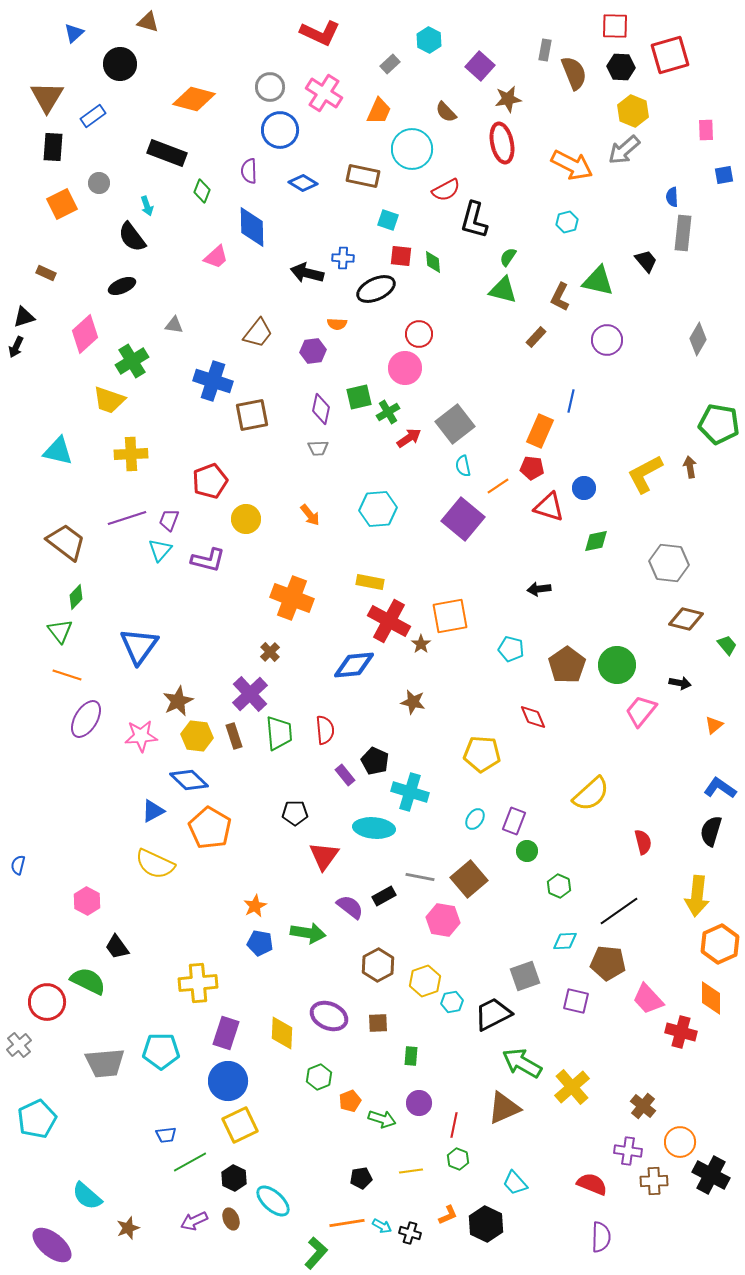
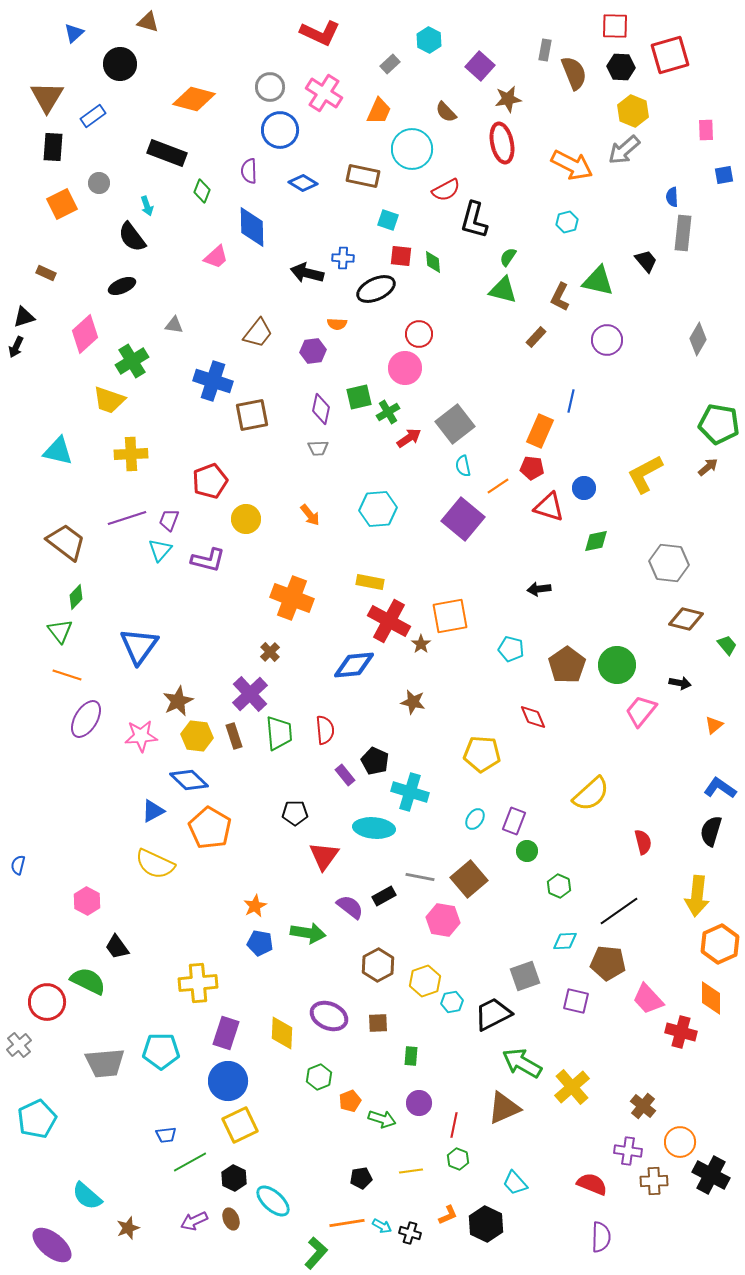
brown arrow at (690, 467): moved 18 px right; rotated 60 degrees clockwise
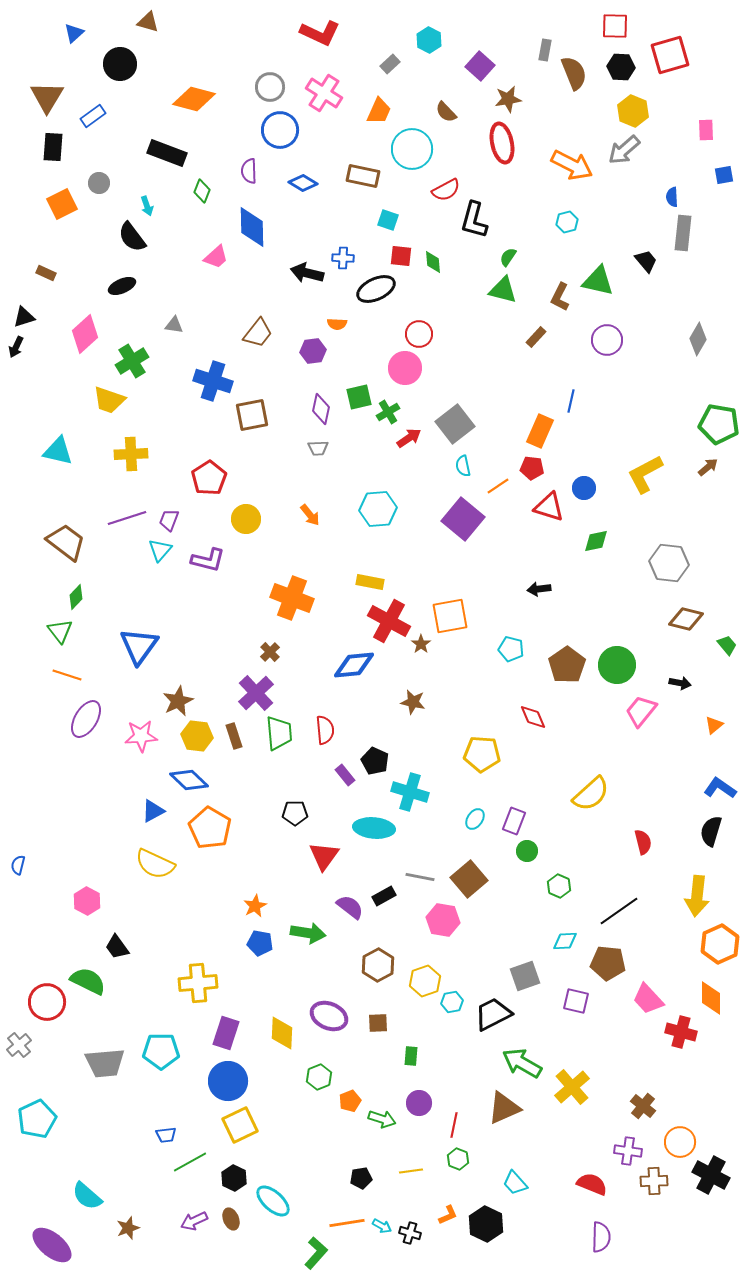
red pentagon at (210, 481): moved 1 px left, 3 px up; rotated 12 degrees counterclockwise
purple cross at (250, 694): moved 6 px right, 1 px up
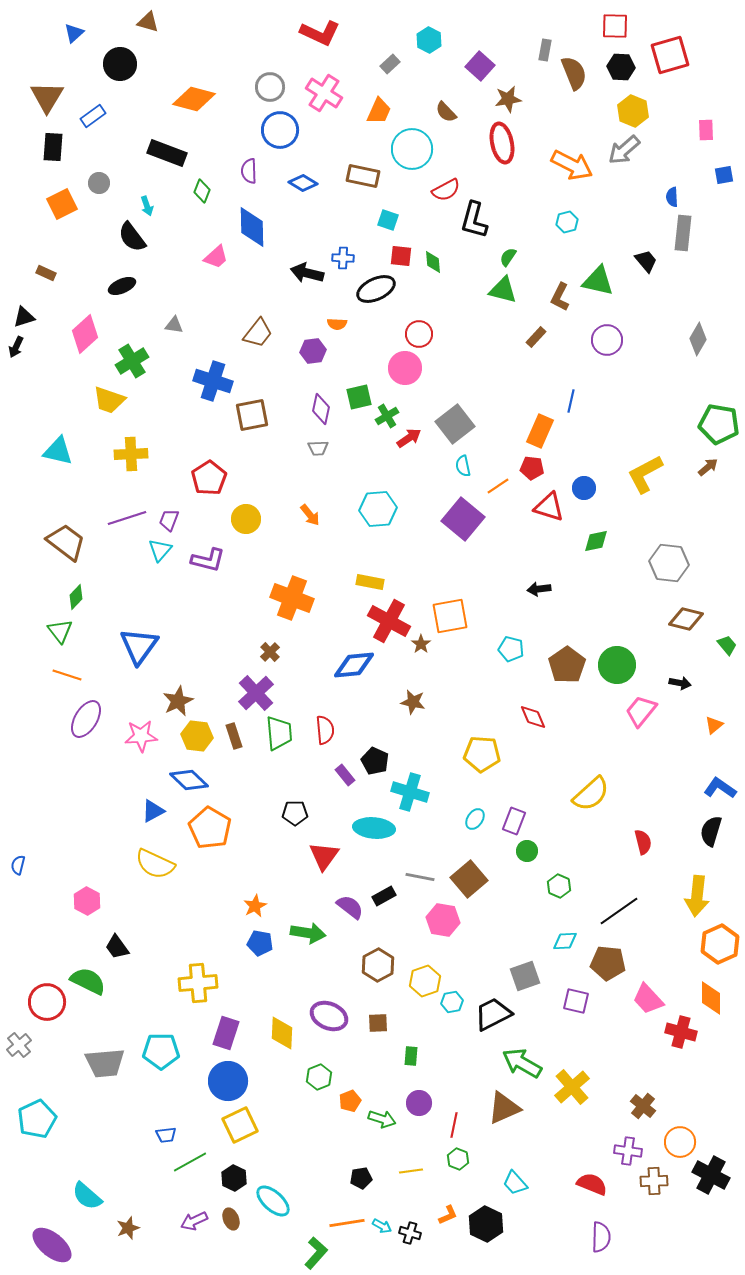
green cross at (388, 412): moved 1 px left, 4 px down
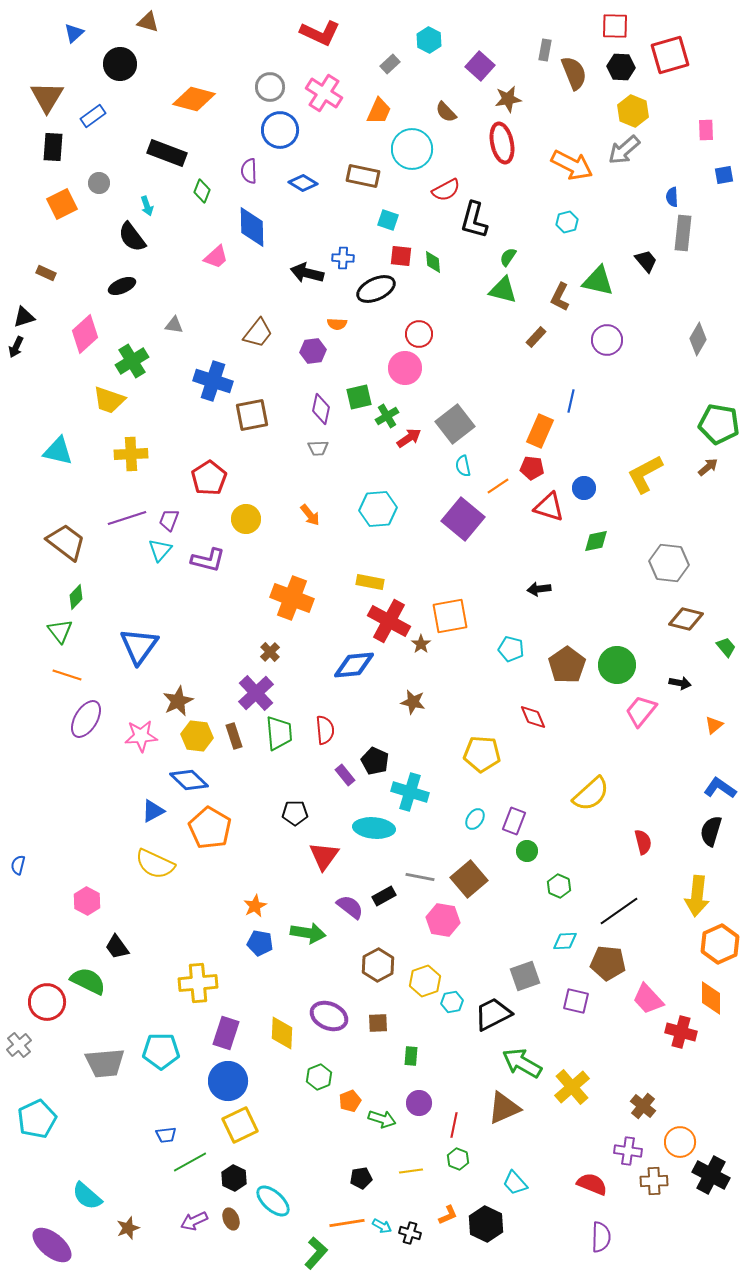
green trapezoid at (727, 645): moved 1 px left, 2 px down
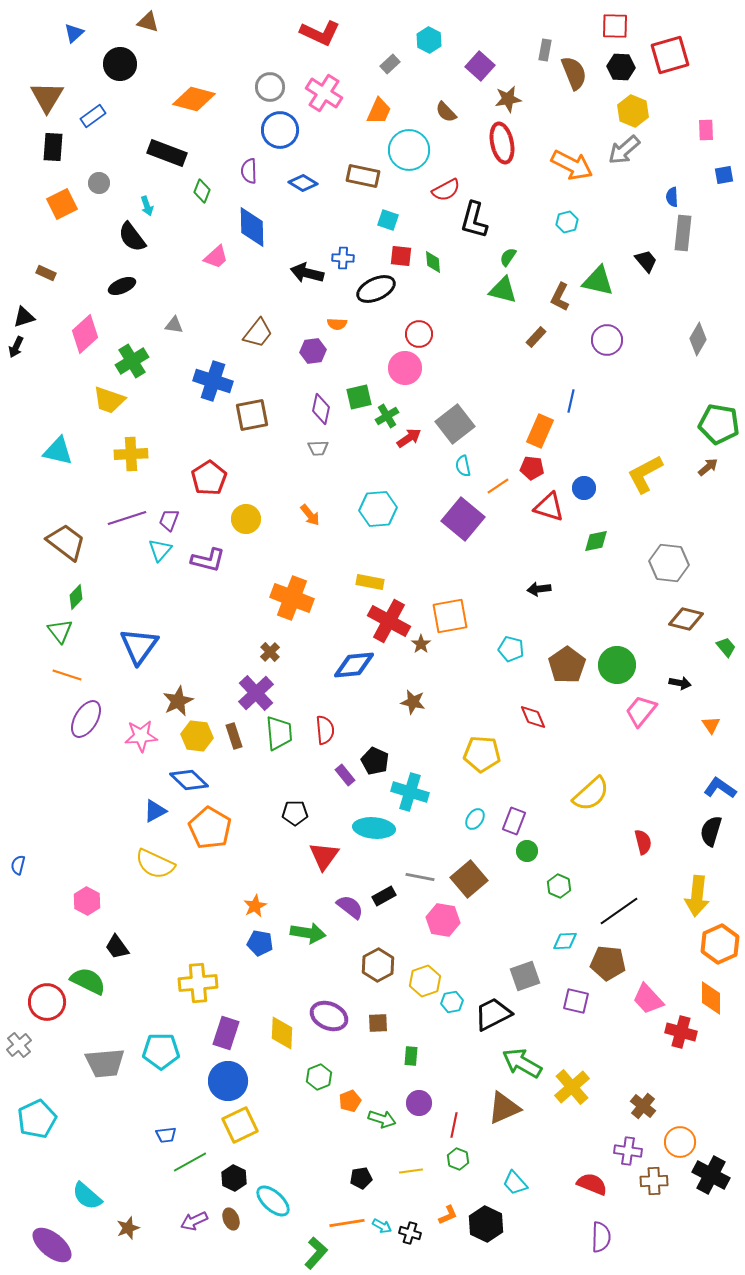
cyan circle at (412, 149): moved 3 px left, 1 px down
orange triangle at (714, 725): moved 3 px left; rotated 24 degrees counterclockwise
blue triangle at (153, 811): moved 2 px right
